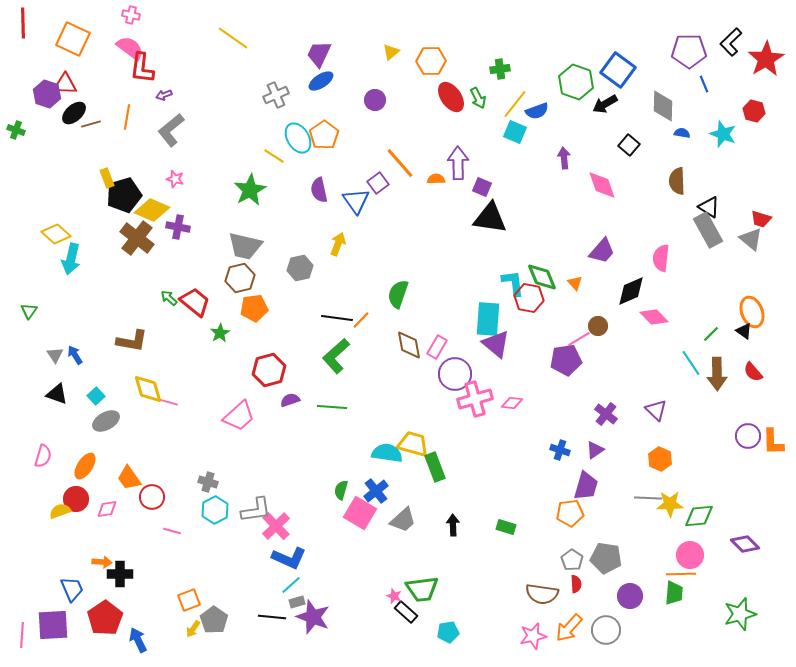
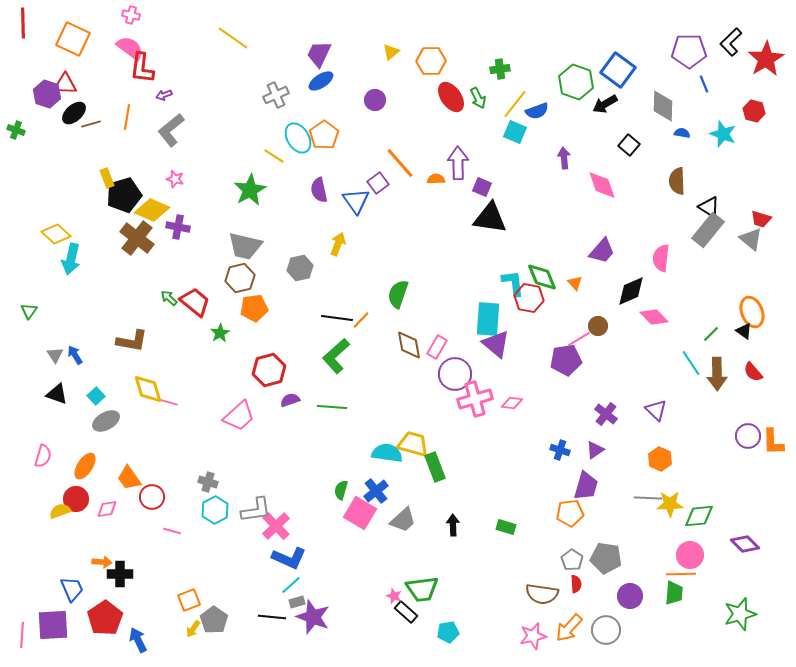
gray rectangle at (708, 230): rotated 68 degrees clockwise
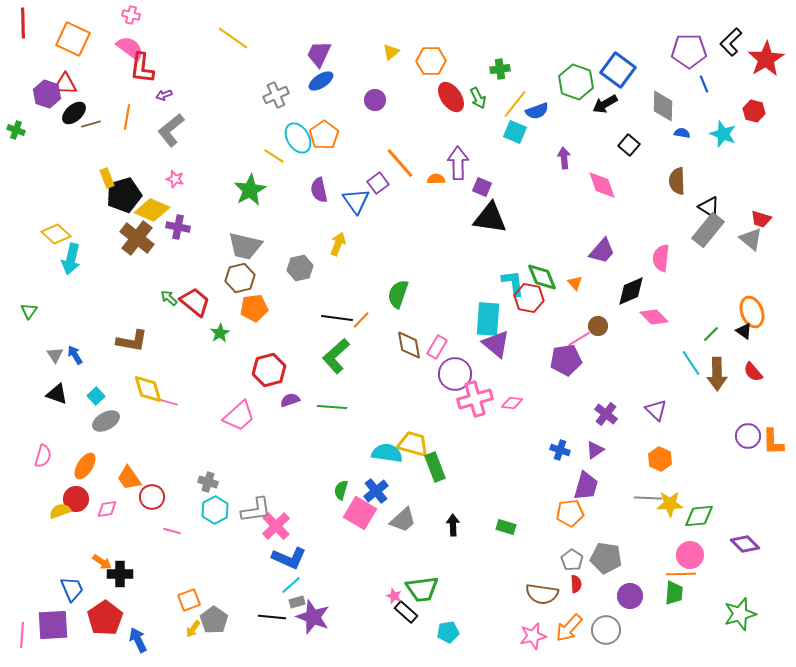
orange arrow at (102, 562): rotated 30 degrees clockwise
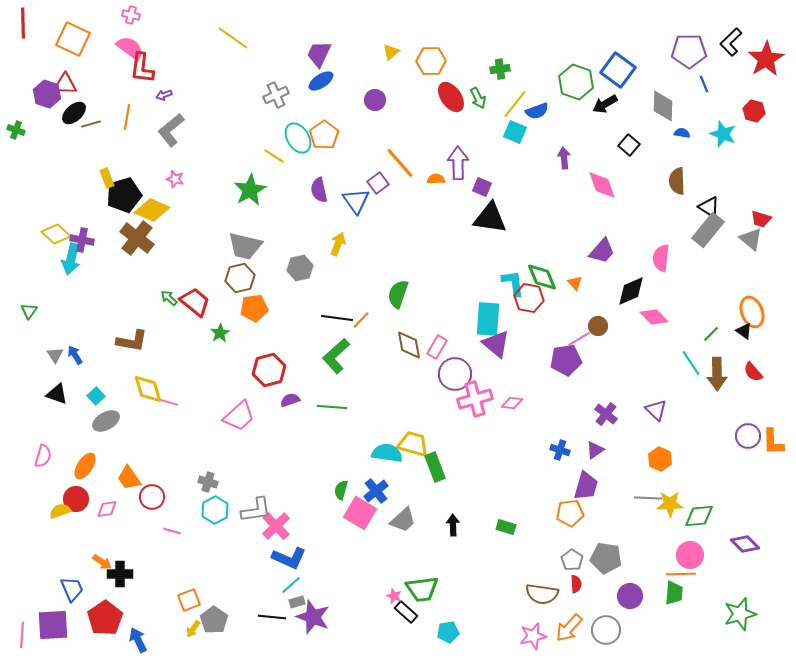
purple cross at (178, 227): moved 96 px left, 13 px down
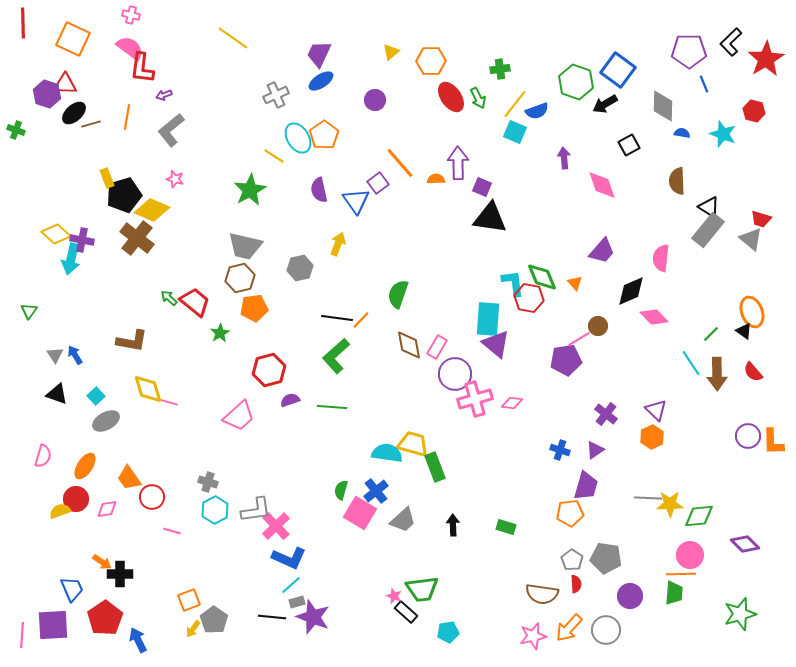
black square at (629, 145): rotated 20 degrees clockwise
orange hexagon at (660, 459): moved 8 px left, 22 px up; rotated 10 degrees clockwise
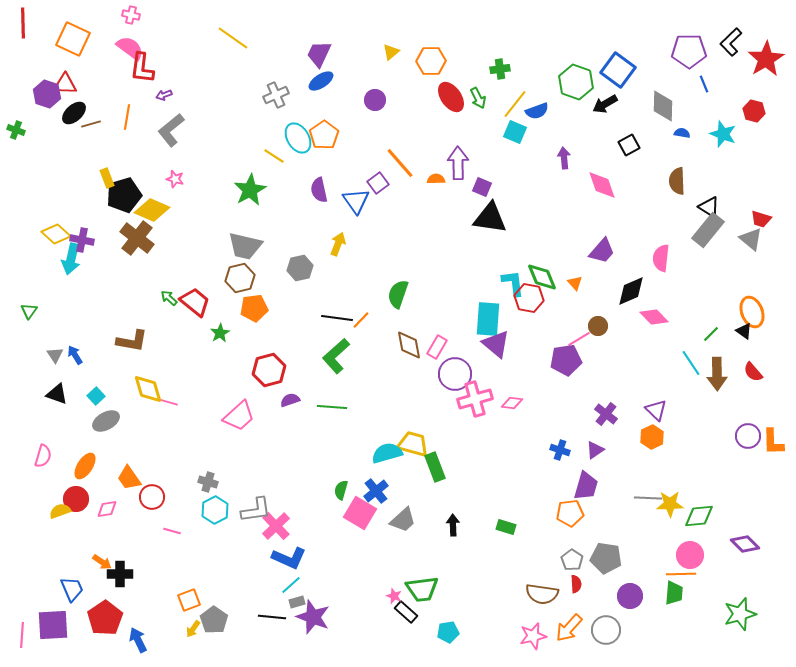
cyan semicircle at (387, 453): rotated 24 degrees counterclockwise
